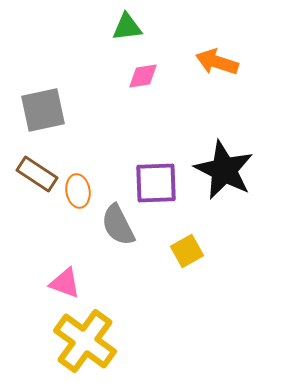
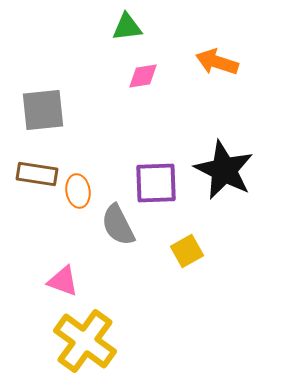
gray square: rotated 6 degrees clockwise
brown rectangle: rotated 24 degrees counterclockwise
pink triangle: moved 2 px left, 2 px up
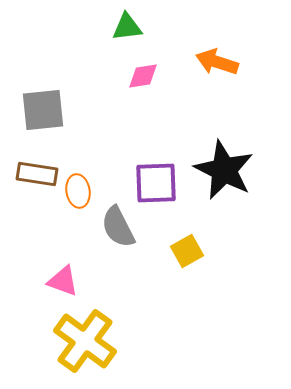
gray semicircle: moved 2 px down
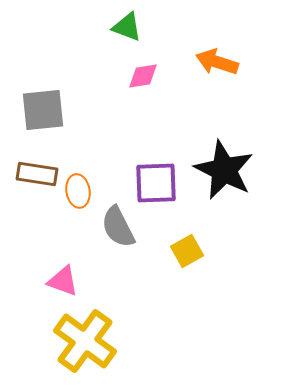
green triangle: rotated 28 degrees clockwise
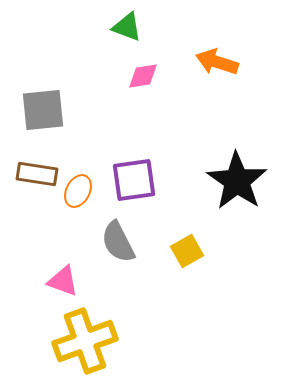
black star: moved 13 px right, 11 px down; rotated 8 degrees clockwise
purple square: moved 22 px left, 3 px up; rotated 6 degrees counterclockwise
orange ellipse: rotated 36 degrees clockwise
gray semicircle: moved 15 px down
yellow cross: rotated 34 degrees clockwise
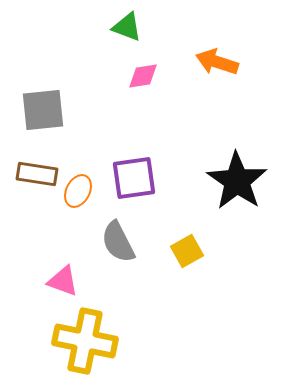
purple square: moved 2 px up
yellow cross: rotated 32 degrees clockwise
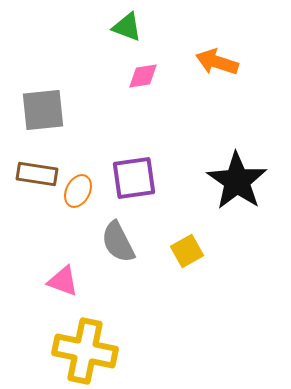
yellow cross: moved 10 px down
